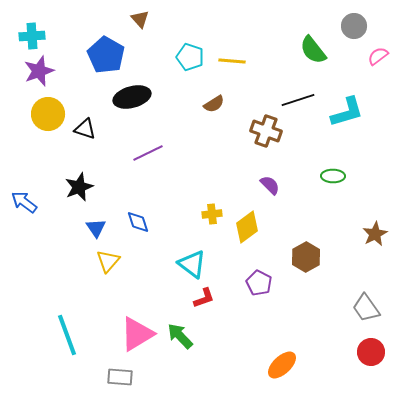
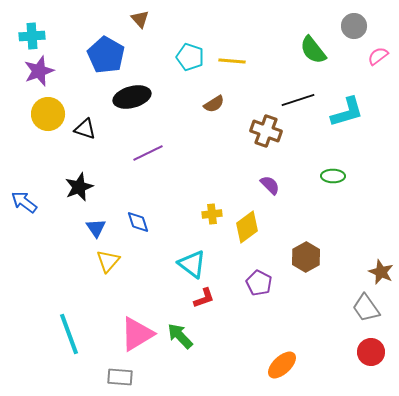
brown star: moved 6 px right, 38 px down; rotated 20 degrees counterclockwise
cyan line: moved 2 px right, 1 px up
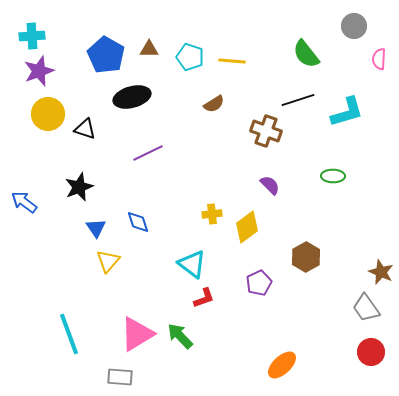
brown triangle: moved 9 px right, 30 px down; rotated 48 degrees counterclockwise
green semicircle: moved 7 px left, 4 px down
pink semicircle: moved 1 px right, 3 px down; rotated 50 degrees counterclockwise
purple pentagon: rotated 20 degrees clockwise
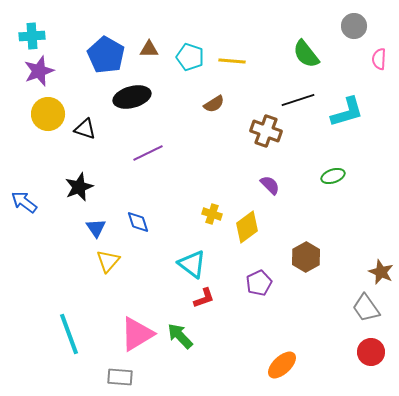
green ellipse: rotated 20 degrees counterclockwise
yellow cross: rotated 24 degrees clockwise
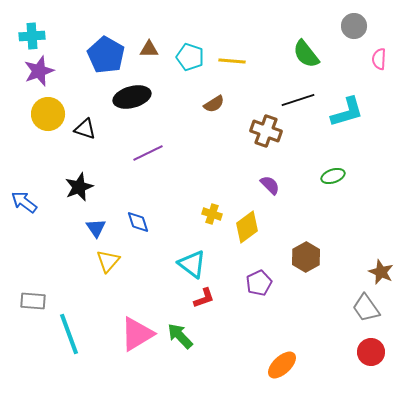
gray rectangle: moved 87 px left, 76 px up
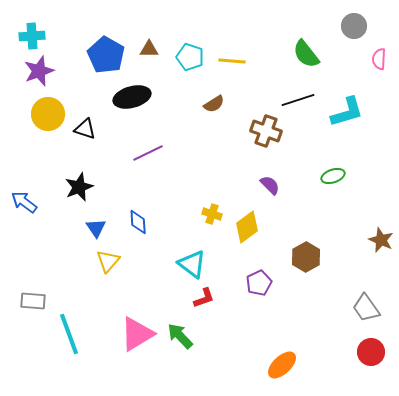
blue diamond: rotated 15 degrees clockwise
brown star: moved 32 px up
